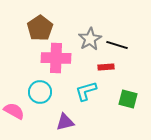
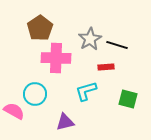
cyan circle: moved 5 px left, 2 px down
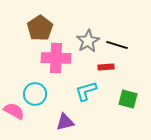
gray star: moved 2 px left, 2 px down
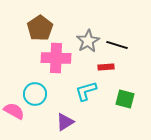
green square: moved 3 px left
purple triangle: rotated 18 degrees counterclockwise
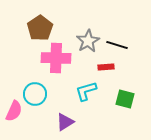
pink semicircle: rotated 85 degrees clockwise
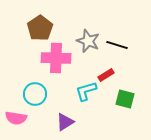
gray star: rotated 20 degrees counterclockwise
red rectangle: moved 8 px down; rotated 28 degrees counterclockwise
pink semicircle: moved 2 px right, 7 px down; rotated 75 degrees clockwise
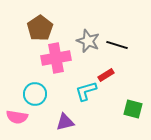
pink cross: rotated 12 degrees counterclockwise
green square: moved 8 px right, 10 px down
pink semicircle: moved 1 px right, 1 px up
purple triangle: rotated 18 degrees clockwise
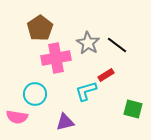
gray star: moved 2 px down; rotated 10 degrees clockwise
black line: rotated 20 degrees clockwise
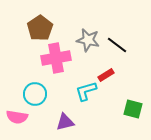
gray star: moved 3 px up; rotated 20 degrees counterclockwise
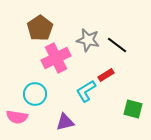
pink cross: rotated 16 degrees counterclockwise
cyan L-shape: rotated 15 degrees counterclockwise
